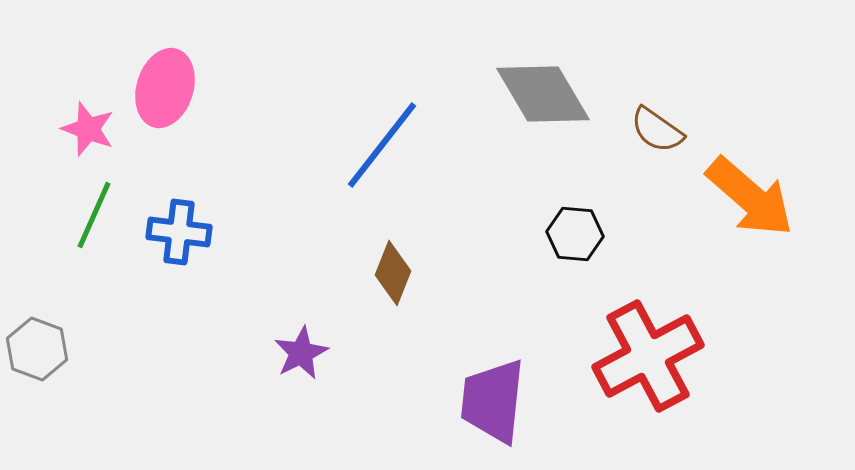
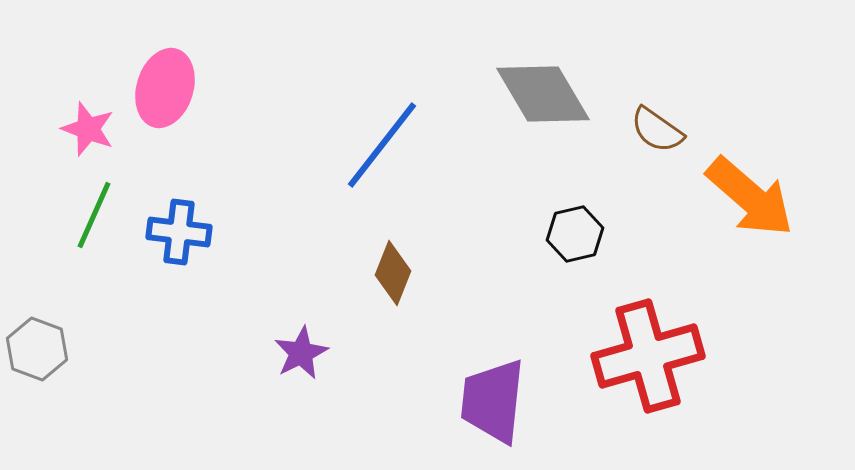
black hexagon: rotated 18 degrees counterclockwise
red cross: rotated 12 degrees clockwise
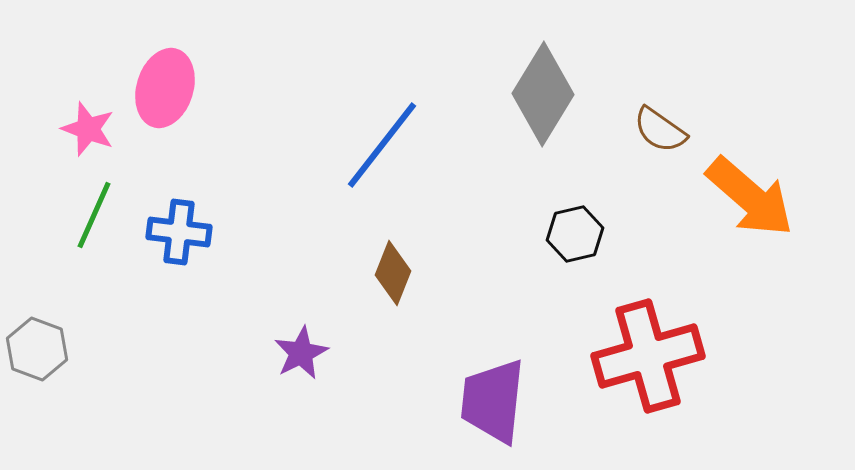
gray diamond: rotated 62 degrees clockwise
brown semicircle: moved 3 px right
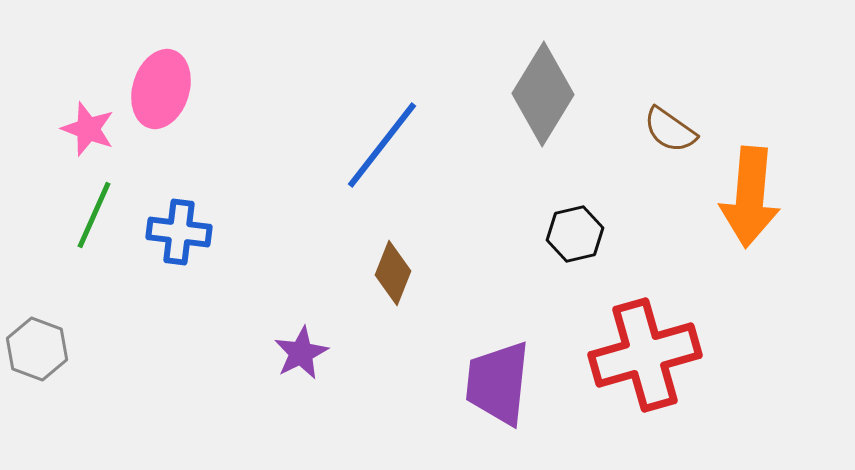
pink ellipse: moved 4 px left, 1 px down
brown semicircle: moved 10 px right
orange arrow: rotated 54 degrees clockwise
red cross: moved 3 px left, 1 px up
purple trapezoid: moved 5 px right, 18 px up
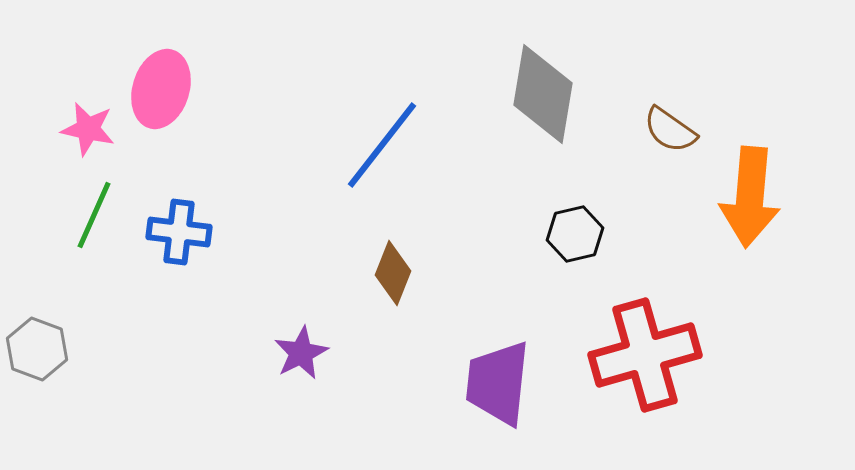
gray diamond: rotated 22 degrees counterclockwise
pink star: rotated 8 degrees counterclockwise
